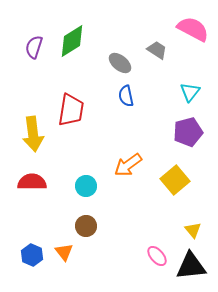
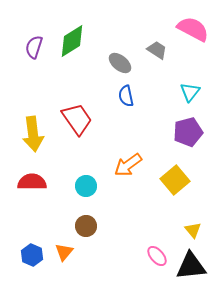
red trapezoid: moved 6 px right, 9 px down; rotated 44 degrees counterclockwise
orange triangle: rotated 18 degrees clockwise
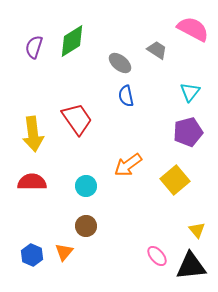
yellow triangle: moved 4 px right
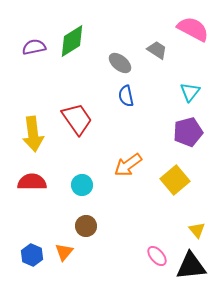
purple semicircle: rotated 60 degrees clockwise
cyan circle: moved 4 px left, 1 px up
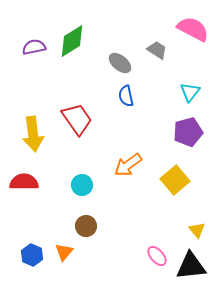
red semicircle: moved 8 px left
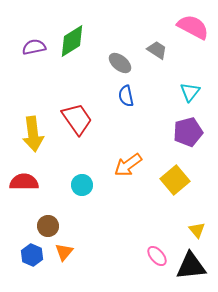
pink semicircle: moved 2 px up
brown circle: moved 38 px left
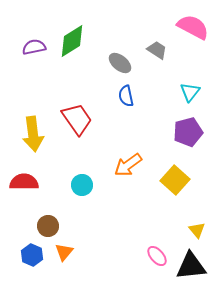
yellow square: rotated 8 degrees counterclockwise
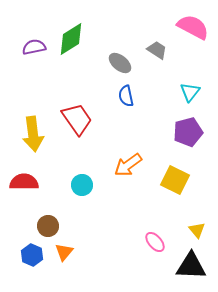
green diamond: moved 1 px left, 2 px up
yellow square: rotated 16 degrees counterclockwise
pink ellipse: moved 2 px left, 14 px up
black triangle: rotated 8 degrees clockwise
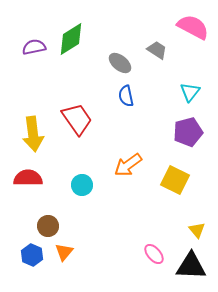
red semicircle: moved 4 px right, 4 px up
pink ellipse: moved 1 px left, 12 px down
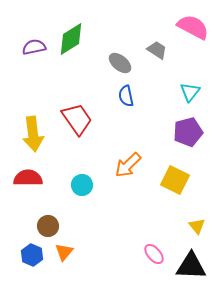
orange arrow: rotated 8 degrees counterclockwise
yellow triangle: moved 4 px up
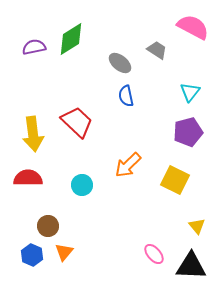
red trapezoid: moved 3 px down; rotated 12 degrees counterclockwise
